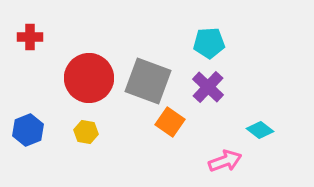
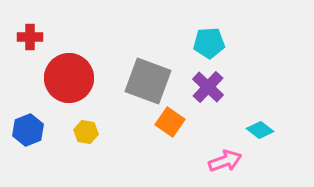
red circle: moved 20 px left
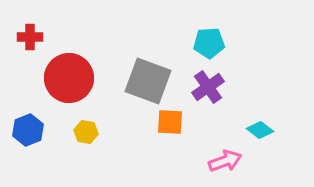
purple cross: rotated 12 degrees clockwise
orange square: rotated 32 degrees counterclockwise
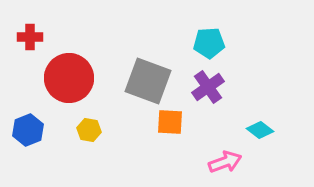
yellow hexagon: moved 3 px right, 2 px up
pink arrow: moved 1 px down
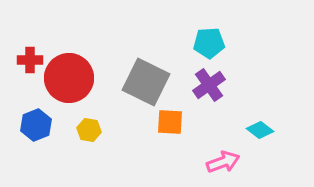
red cross: moved 23 px down
gray square: moved 2 px left, 1 px down; rotated 6 degrees clockwise
purple cross: moved 1 px right, 2 px up
blue hexagon: moved 8 px right, 5 px up
pink arrow: moved 2 px left
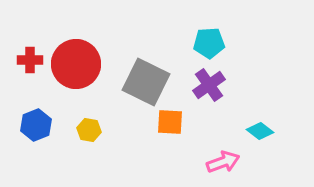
red circle: moved 7 px right, 14 px up
cyan diamond: moved 1 px down
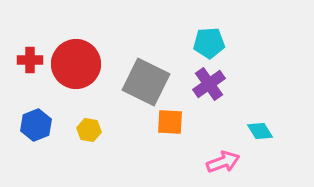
purple cross: moved 1 px up
cyan diamond: rotated 20 degrees clockwise
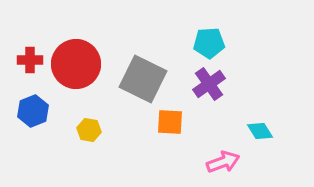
gray square: moved 3 px left, 3 px up
blue hexagon: moved 3 px left, 14 px up
